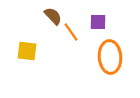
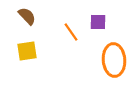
brown semicircle: moved 26 px left
yellow square: rotated 15 degrees counterclockwise
orange ellipse: moved 4 px right, 3 px down
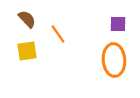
brown semicircle: moved 3 px down
purple square: moved 20 px right, 2 px down
orange line: moved 13 px left, 2 px down
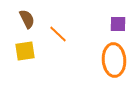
brown semicircle: rotated 18 degrees clockwise
orange line: rotated 12 degrees counterclockwise
yellow square: moved 2 px left
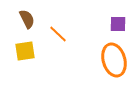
orange ellipse: rotated 12 degrees counterclockwise
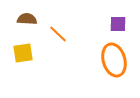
brown semicircle: rotated 60 degrees counterclockwise
yellow square: moved 2 px left, 2 px down
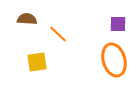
yellow square: moved 14 px right, 9 px down
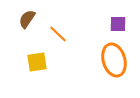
brown semicircle: rotated 60 degrees counterclockwise
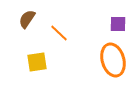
orange line: moved 1 px right, 1 px up
orange ellipse: moved 1 px left
